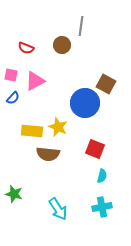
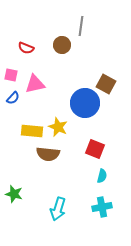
pink triangle: moved 3 px down; rotated 15 degrees clockwise
cyan arrow: rotated 50 degrees clockwise
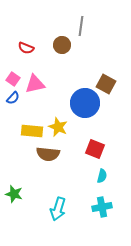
pink square: moved 2 px right, 4 px down; rotated 24 degrees clockwise
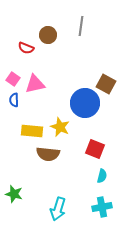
brown circle: moved 14 px left, 10 px up
blue semicircle: moved 1 px right, 2 px down; rotated 136 degrees clockwise
yellow star: moved 2 px right
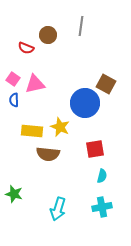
red square: rotated 30 degrees counterclockwise
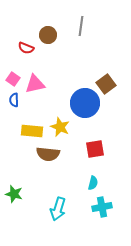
brown square: rotated 24 degrees clockwise
cyan semicircle: moved 9 px left, 7 px down
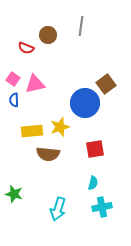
yellow star: rotated 30 degrees clockwise
yellow rectangle: rotated 10 degrees counterclockwise
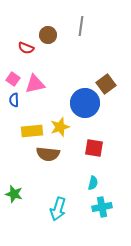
red square: moved 1 px left, 1 px up; rotated 18 degrees clockwise
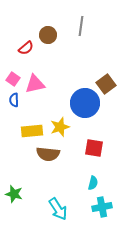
red semicircle: rotated 63 degrees counterclockwise
cyan arrow: rotated 50 degrees counterclockwise
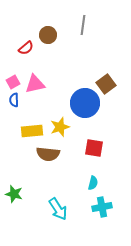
gray line: moved 2 px right, 1 px up
pink square: moved 3 px down; rotated 24 degrees clockwise
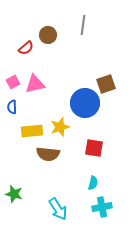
brown square: rotated 18 degrees clockwise
blue semicircle: moved 2 px left, 7 px down
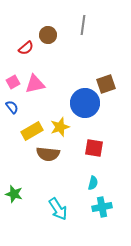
blue semicircle: rotated 144 degrees clockwise
yellow rectangle: rotated 25 degrees counterclockwise
